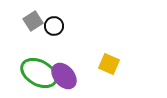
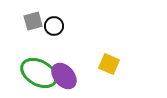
gray square: rotated 18 degrees clockwise
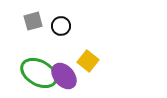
black circle: moved 7 px right
yellow square: moved 21 px left, 3 px up; rotated 15 degrees clockwise
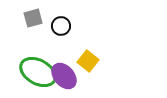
gray square: moved 3 px up
green ellipse: moved 1 px left, 1 px up
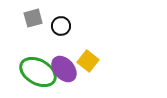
purple ellipse: moved 7 px up
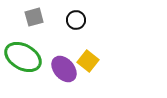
gray square: moved 1 px right, 1 px up
black circle: moved 15 px right, 6 px up
green ellipse: moved 15 px left, 15 px up
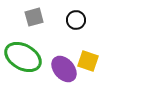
yellow square: rotated 20 degrees counterclockwise
